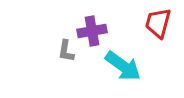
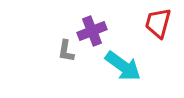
purple cross: rotated 12 degrees counterclockwise
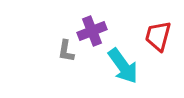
red trapezoid: moved 13 px down
cyan arrow: rotated 18 degrees clockwise
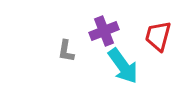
purple cross: moved 12 px right
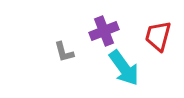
gray L-shape: moved 2 px left, 1 px down; rotated 25 degrees counterclockwise
cyan arrow: moved 1 px right, 2 px down
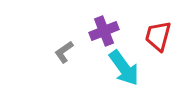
gray L-shape: rotated 70 degrees clockwise
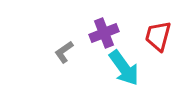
purple cross: moved 2 px down
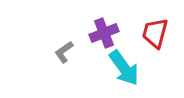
red trapezoid: moved 3 px left, 3 px up
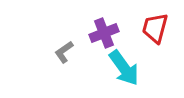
red trapezoid: moved 5 px up
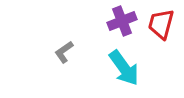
red trapezoid: moved 6 px right, 4 px up
purple cross: moved 18 px right, 12 px up
